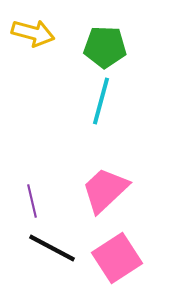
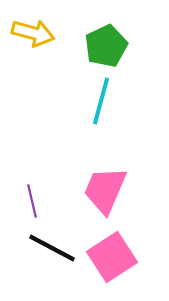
green pentagon: moved 1 px right, 1 px up; rotated 27 degrees counterclockwise
pink trapezoid: rotated 24 degrees counterclockwise
pink square: moved 5 px left, 1 px up
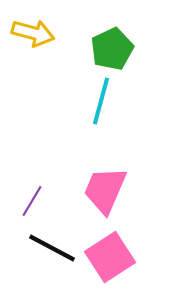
green pentagon: moved 6 px right, 3 px down
purple line: rotated 44 degrees clockwise
pink square: moved 2 px left
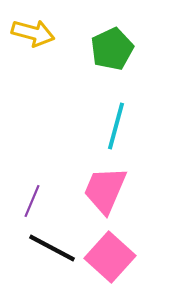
cyan line: moved 15 px right, 25 px down
purple line: rotated 8 degrees counterclockwise
pink square: rotated 15 degrees counterclockwise
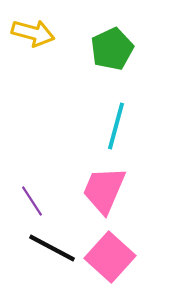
pink trapezoid: moved 1 px left
purple line: rotated 56 degrees counterclockwise
